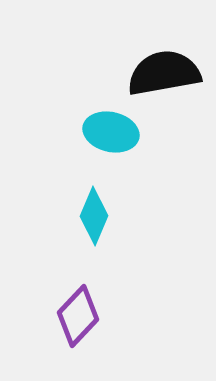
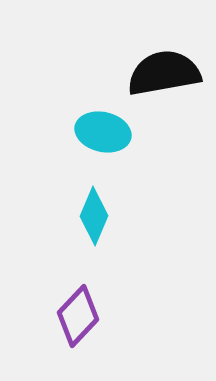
cyan ellipse: moved 8 px left
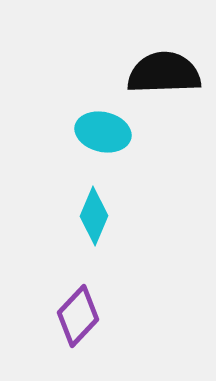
black semicircle: rotated 8 degrees clockwise
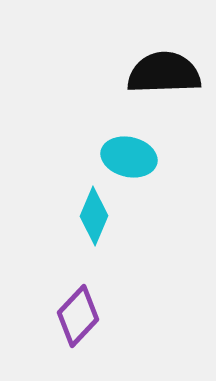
cyan ellipse: moved 26 px right, 25 px down
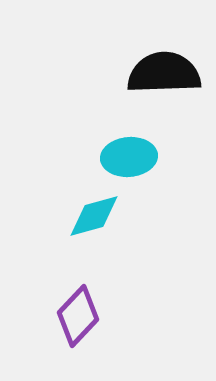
cyan ellipse: rotated 18 degrees counterclockwise
cyan diamond: rotated 52 degrees clockwise
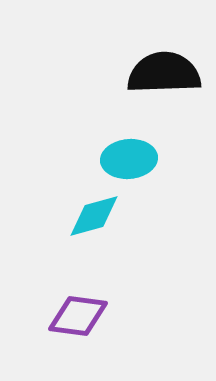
cyan ellipse: moved 2 px down
purple diamond: rotated 54 degrees clockwise
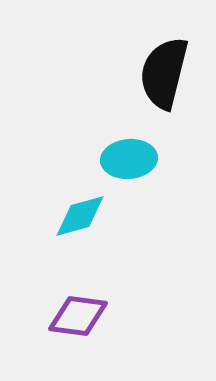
black semicircle: rotated 74 degrees counterclockwise
cyan diamond: moved 14 px left
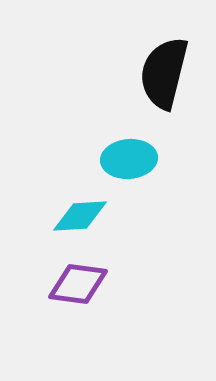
cyan diamond: rotated 12 degrees clockwise
purple diamond: moved 32 px up
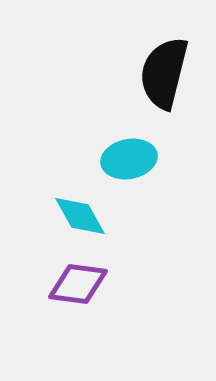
cyan ellipse: rotated 6 degrees counterclockwise
cyan diamond: rotated 64 degrees clockwise
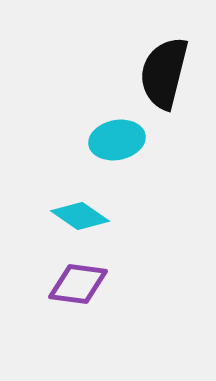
cyan ellipse: moved 12 px left, 19 px up
cyan diamond: rotated 26 degrees counterclockwise
